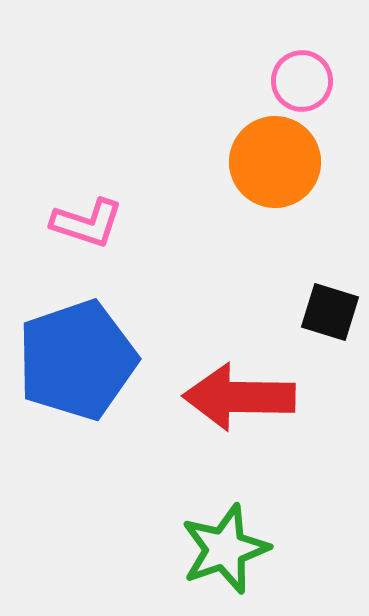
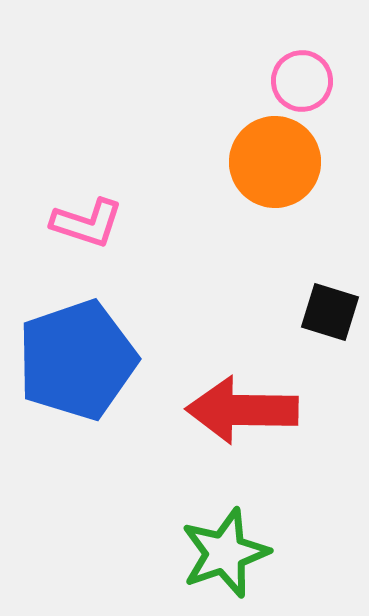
red arrow: moved 3 px right, 13 px down
green star: moved 4 px down
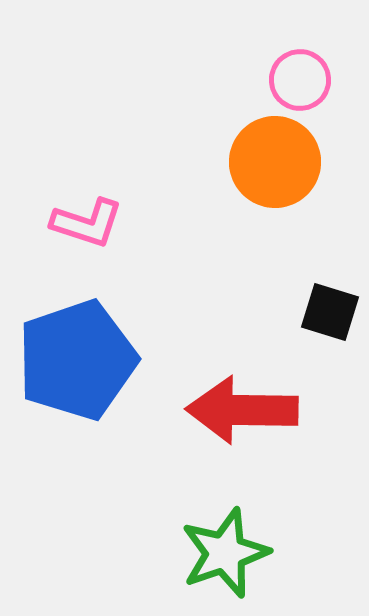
pink circle: moved 2 px left, 1 px up
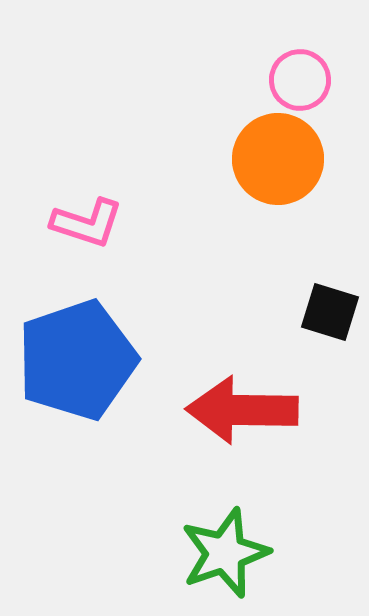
orange circle: moved 3 px right, 3 px up
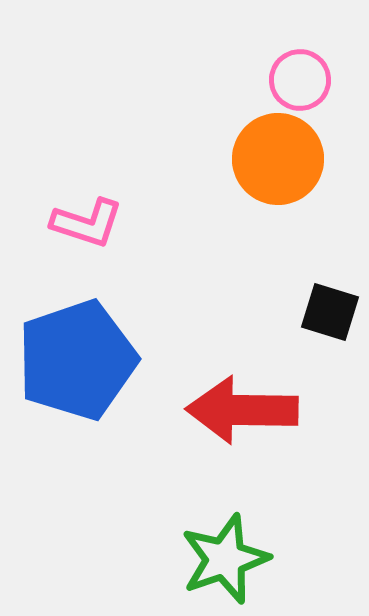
green star: moved 6 px down
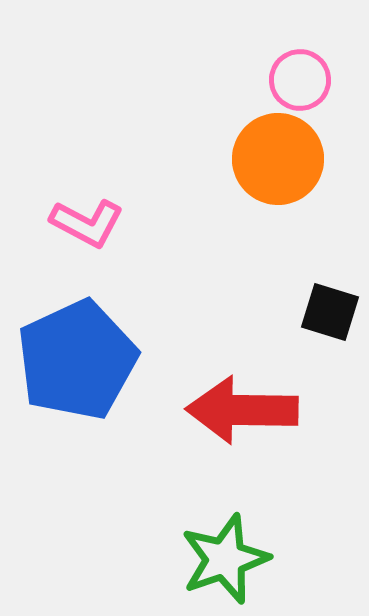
pink L-shape: rotated 10 degrees clockwise
blue pentagon: rotated 6 degrees counterclockwise
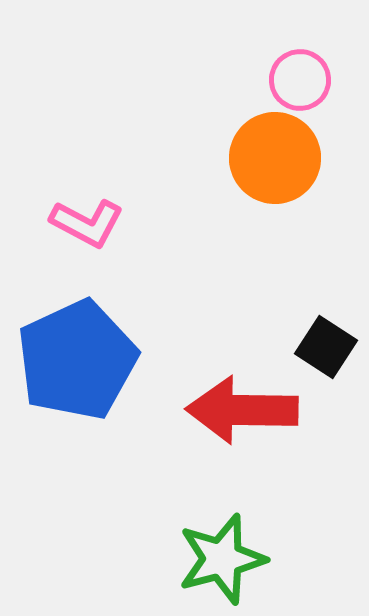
orange circle: moved 3 px left, 1 px up
black square: moved 4 px left, 35 px down; rotated 16 degrees clockwise
green star: moved 3 px left; rotated 4 degrees clockwise
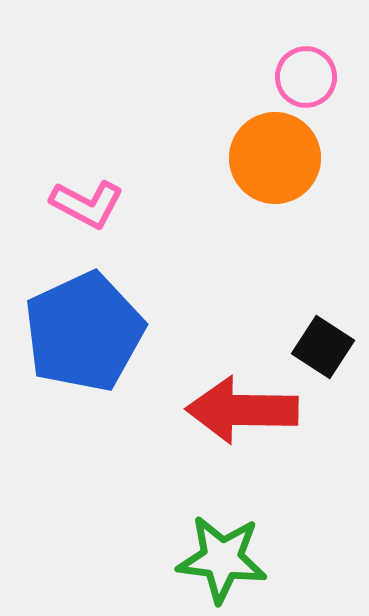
pink circle: moved 6 px right, 3 px up
pink L-shape: moved 19 px up
black square: moved 3 px left
blue pentagon: moved 7 px right, 28 px up
green star: rotated 22 degrees clockwise
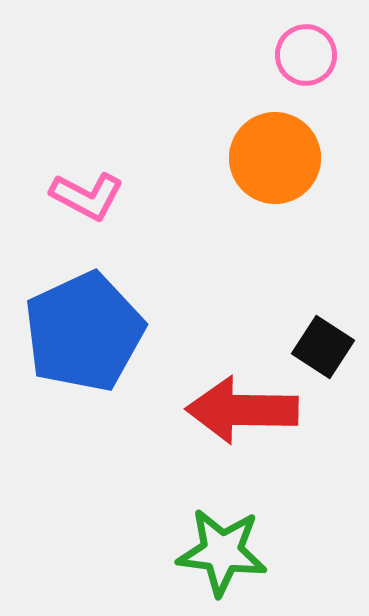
pink circle: moved 22 px up
pink L-shape: moved 8 px up
green star: moved 7 px up
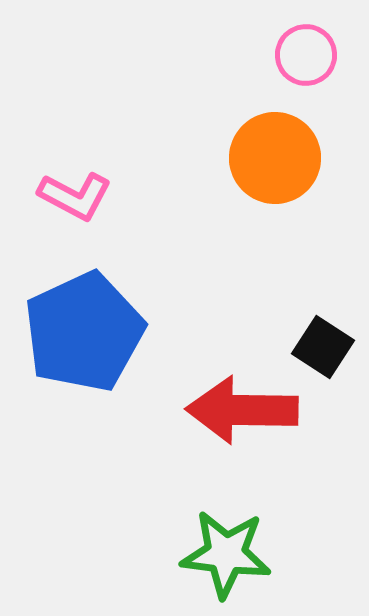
pink L-shape: moved 12 px left
green star: moved 4 px right, 2 px down
